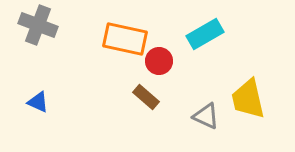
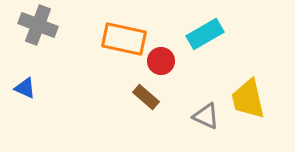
orange rectangle: moved 1 px left
red circle: moved 2 px right
blue triangle: moved 13 px left, 14 px up
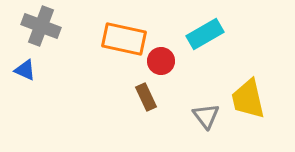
gray cross: moved 3 px right, 1 px down
blue triangle: moved 18 px up
brown rectangle: rotated 24 degrees clockwise
gray triangle: rotated 28 degrees clockwise
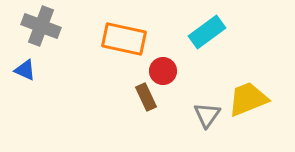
cyan rectangle: moved 2 px right, 2 px up; rotated 6 degrees counterclockwise
red circle: moved 2 px right, 10 px down
yellow trapezoid: rotated 81 degrees clockwise
gray triangle: moved 1 px right, 1 px up; rotated 12 degrees clockwise
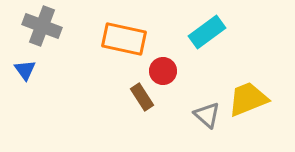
gray cross: moved 1 px right
blue triangle: rotated 30 degrees clockwise
brown rectangle: moved 4 px left; rotated 8 degrees counterclockwise
gray triangle: rotated 24 degrees counterclockwise
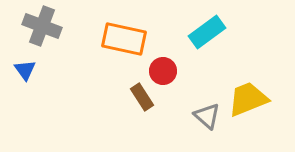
gray triangle: moved 1 px down
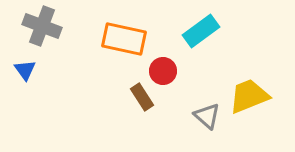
cyan rectangle: moved 6 px left, 1 px up
yellow trapezoid: moved 1 px right, 3 px up
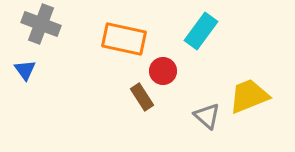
gray cross: moved 1 px left, 2 px up
cyan rectangle: rotated 18 degrees counterclockwise
